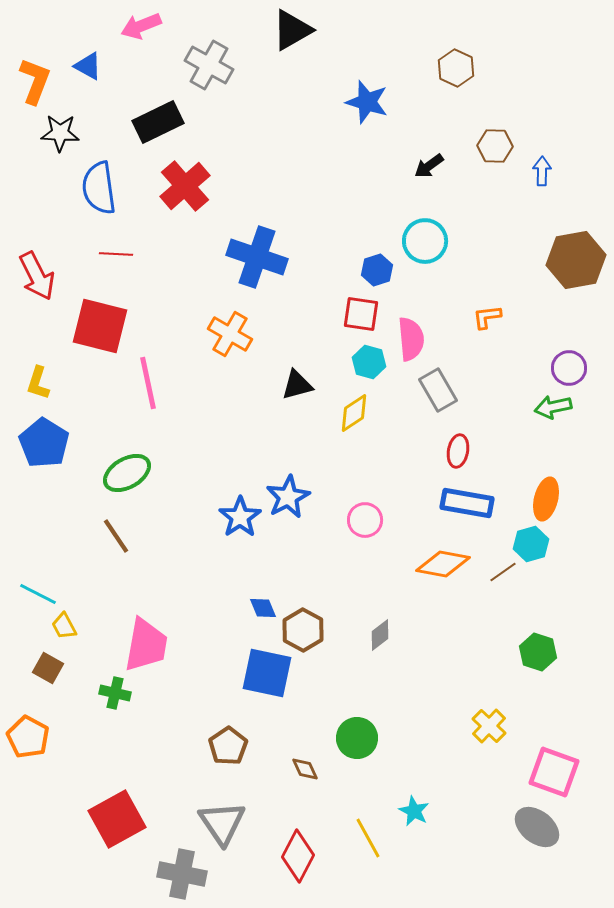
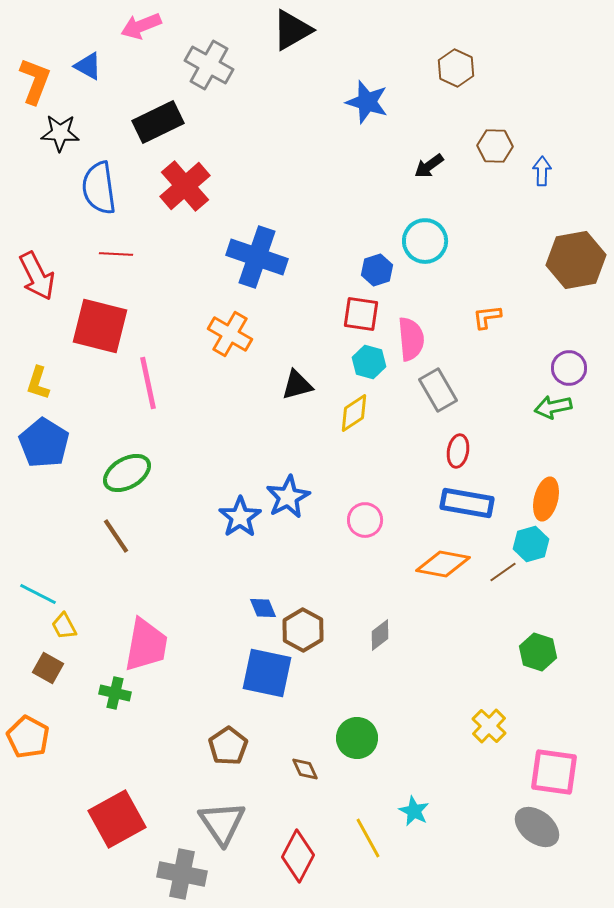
pink square at (554, 772): rotated 12 degrees counterclockwise
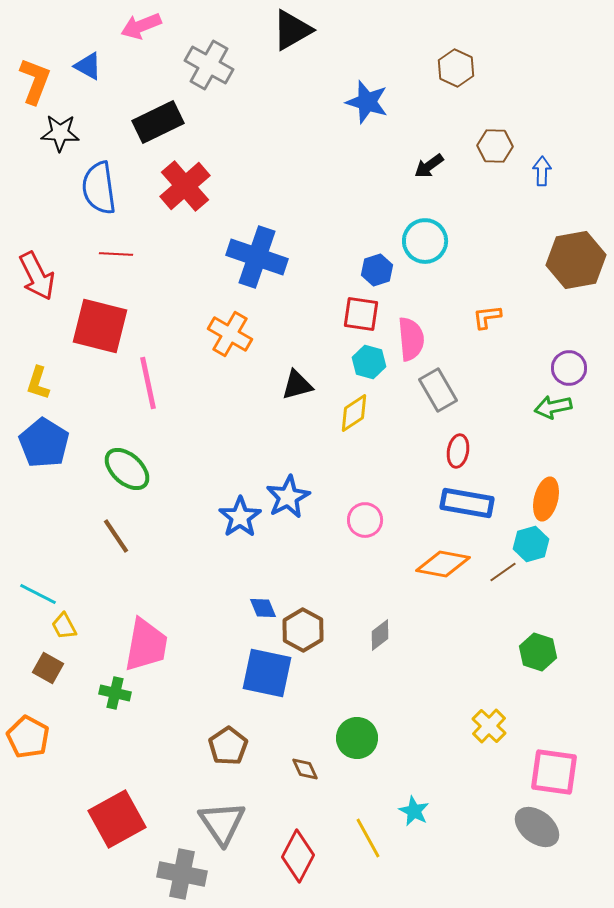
green ellipse at (127, 473): moved 4 px up; rotated 72 degrees clockwise
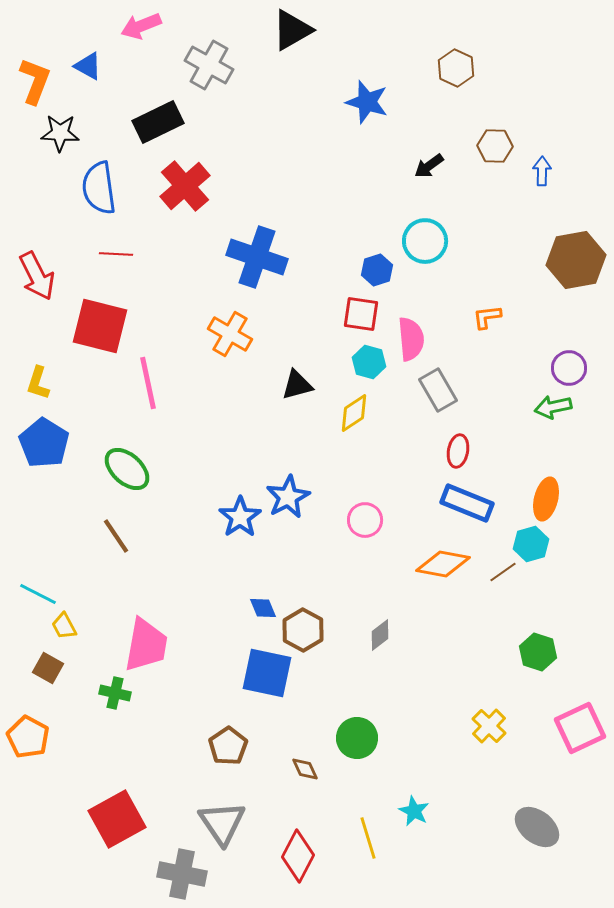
blue rectangle at (467, 503): rotated 12 degrees clockwise
pink square at (554, 772): moved 26 px right, 44 px up; rotated 33 degrees counterclockwise
yellow line at (368, 838): rotated 12 degrees clockwise
